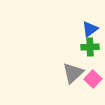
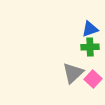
blue triangle: rotated 18 degrees clockwise
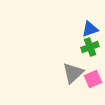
green cross: rotated 18 degrees counterclockwise
pink square: rotated 24 degrees clockwise
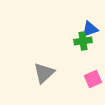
green cross: moved 7 px left, 6 px up; rotated 12 degrees clockwise
gray triangle: moved 29 px left
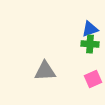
green cross: moved 7 px right, 3 px down; rotated 12 degrees clockwise
gray triangle: moved 1 px right, 2 px up; rotated 40 degrees clockwise
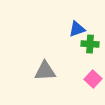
blue triangle: moved 13 px left
pink square: rotated 24 degrees counterclockwise
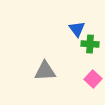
blue triangle: rotated 48 degrees counterclockwise
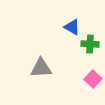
blue triangle: moved 5 px left, 2 px up; rotated 24 degrees counterclockwise
gray triangle: moved 4 px left, 3 px up
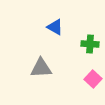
blue triangle: moved 17 px left
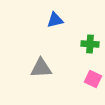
blue triangle: moved 7 px up; rotated 42 degrees counterclockwise
pink square: rotated 18 degrees counterclockwise
